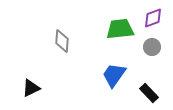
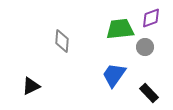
purple diamond: moved 2 px left
gray circle: moved 7 px left
black triangle: moved 2 px up
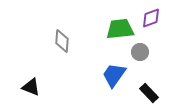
gray circle: moved 5 px left, 5 px down
black triangle: moved 1 px down; rotated 48 degrees clockwise
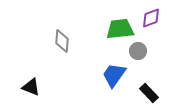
gray circle: moved 2 px left, 1 px up
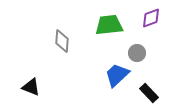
green trapezoid: moved 11 px left, 4 px up
gray circle: moved 1 px left, 2 px down
blue trapezoid: moved 3 px right; rotated 12 degrees clockwise
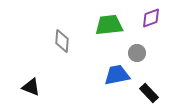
blue trapezoid: rotated 32 degrees clockwise
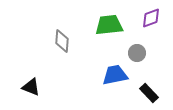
blue trapezoid: moved 2 px left
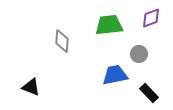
gray circle: moved 2 px right, 1 px down
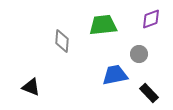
purple diamond: moved 1 px down
green trapezoid: moved 6 px left
